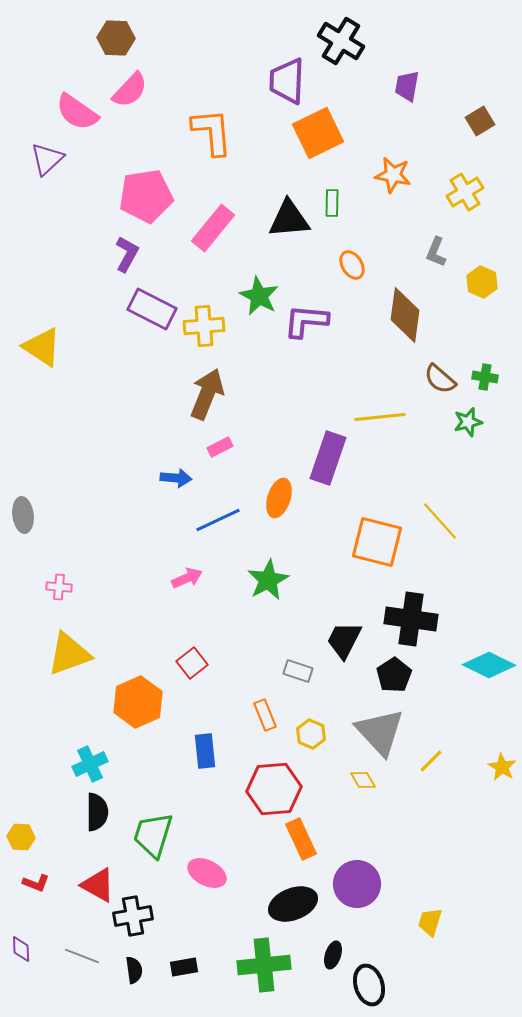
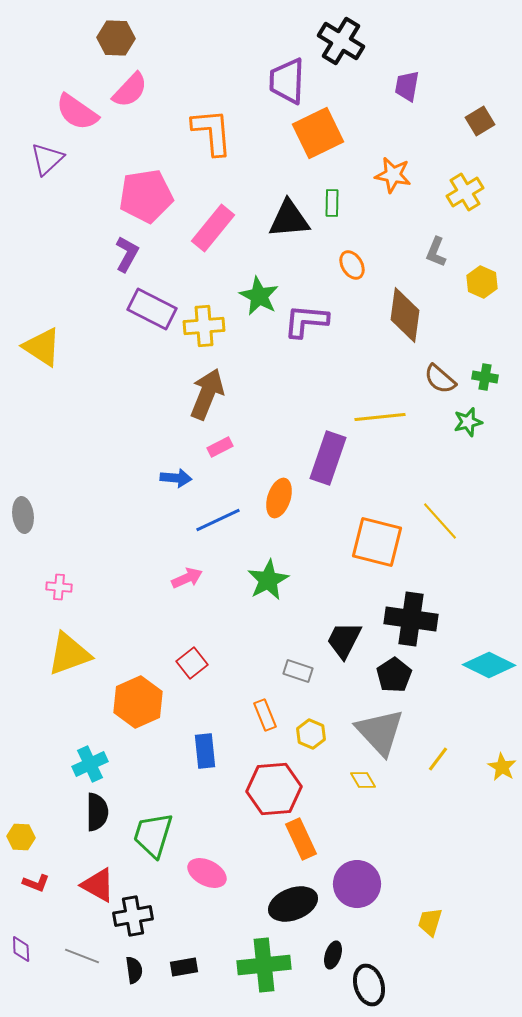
yellow line at (431, 761): moved 7 px right, 2 px up; rotated 8 degrees counterclockwise
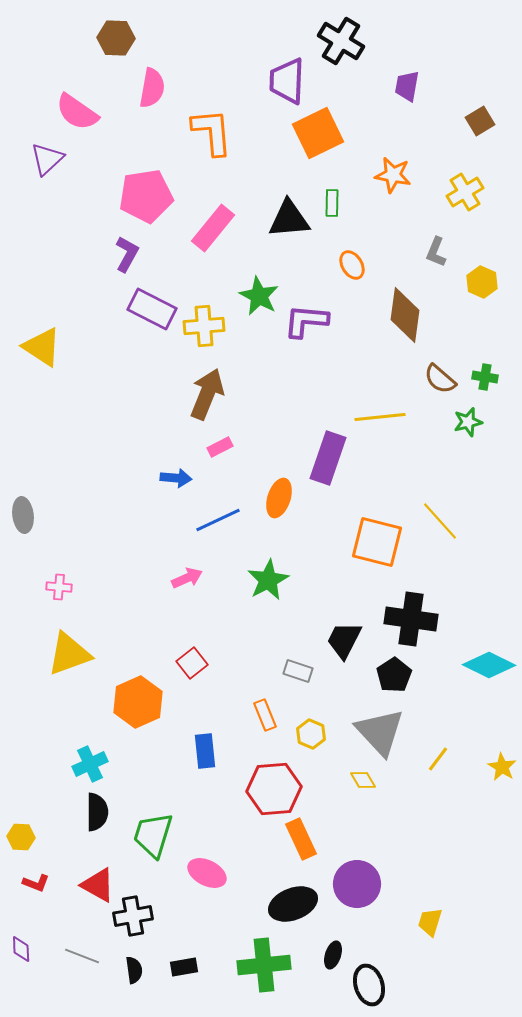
pink semicircle at (130, 90): moved 22 px right, 2 px up; rotated 33 degrees counterclockwise
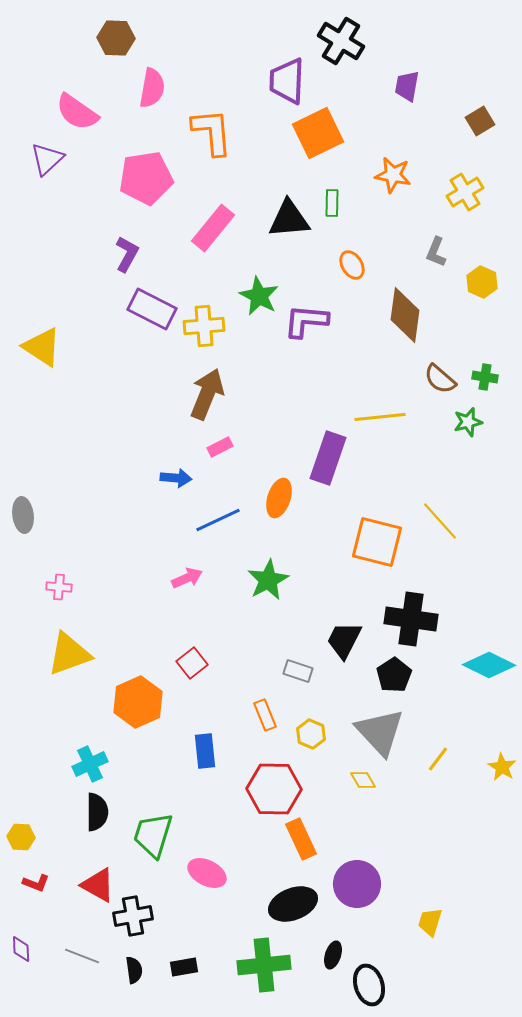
pink pentagon at (146, 196): moved 18 px up
red hexagon at (274, 789): rotated 6 degrees clockwise
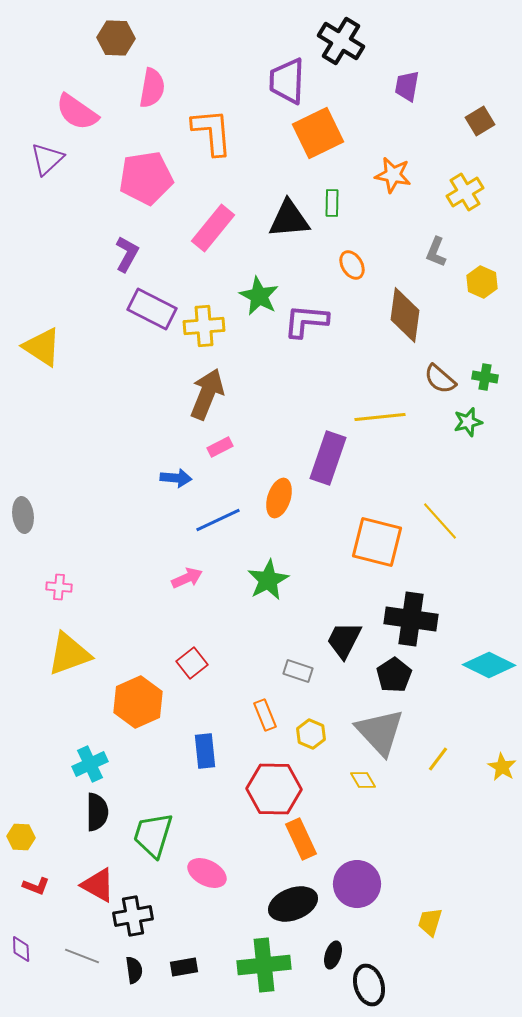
red L-shape at (36, 883): moved 3 px down
